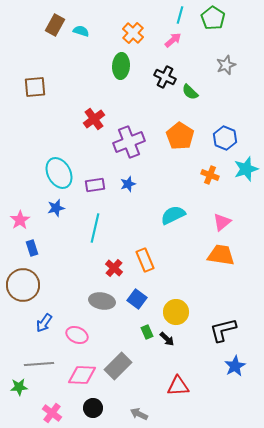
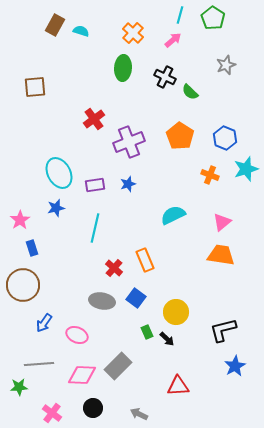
green ellipse at (121, 66): moved 2 px right, 2 px down
blue square at (137, 299): moved 1 px left, 1 px up
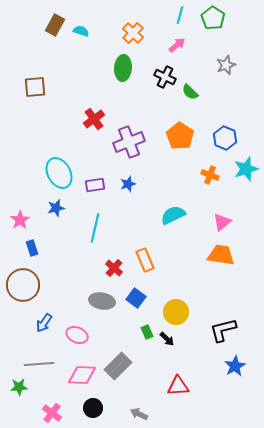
pink arrow at (173, 40): moved 4 px right, 5 px down
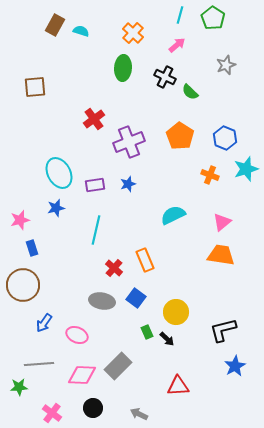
pink star at (20, 220): rotated 18 degrees clockwise
cyan line at (95, 228): moved 1 px right, 2 px down
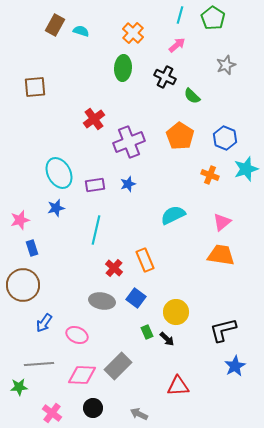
green semicircle at (190, 92): moved 2 px right, 4 px down
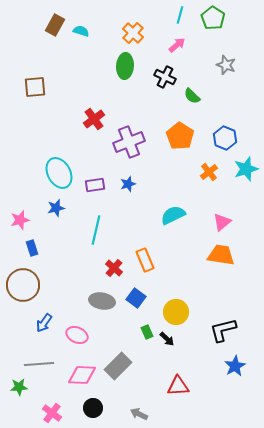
gray star at (226, 65): rotated 30 degrees counterclockwise
green ellipse at (123, 68): moved 2 px right, 2 px up
orange cross at (210, 175): moved 1 px left, 3 px up; rotated 30 degrees clockwise
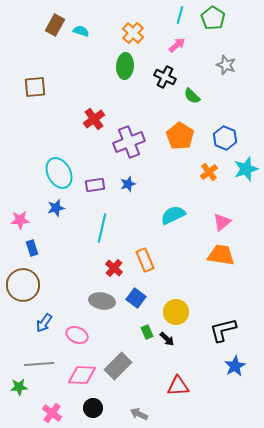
pink star at (20, 220): rotated 12 degrees clockwise
cyan line at (96, 230): moved 6 px right, 2 px up
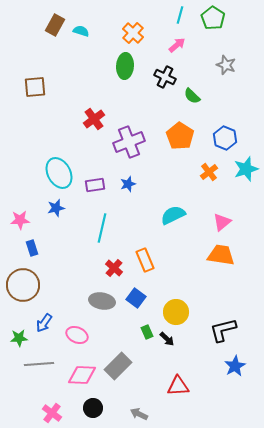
green star at (19, 387): moved 49 px up
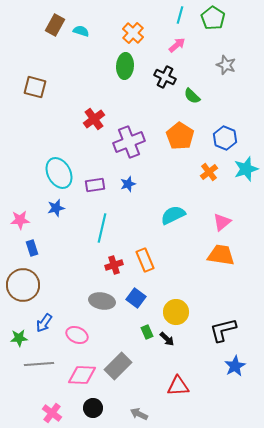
brown square at (35, 87): rotated 20 degrees clockwise
red cross at (114, 268): moved 3 px up; rotated 30 degrees clockwise
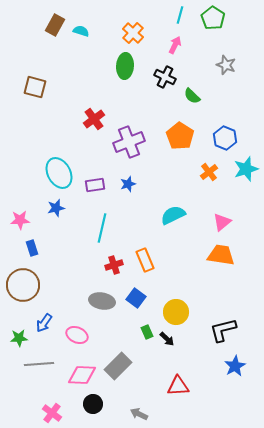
pink arrow at (177, 45): moved 2 px left; rotated 24 degrees counterclockwise
black circle at (93, 408): moved 4 px up
